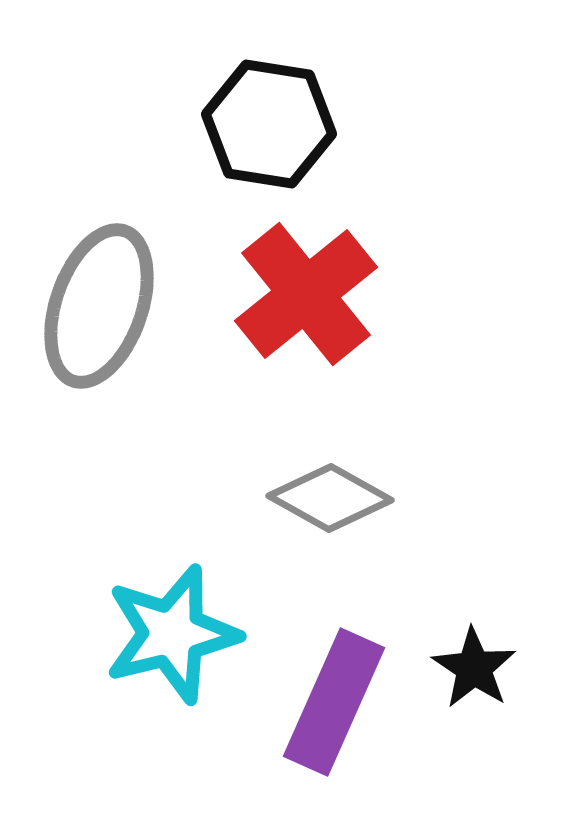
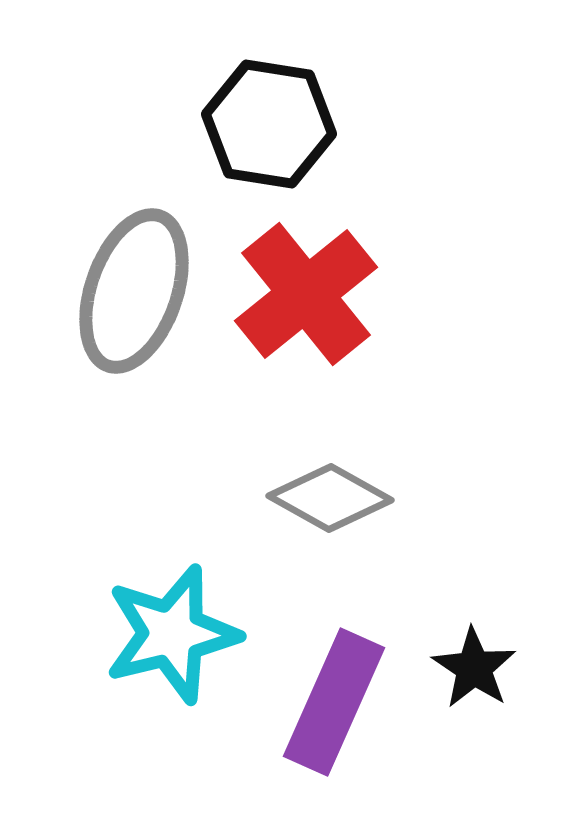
gray ellipse: moved 35 px right, 15 px up
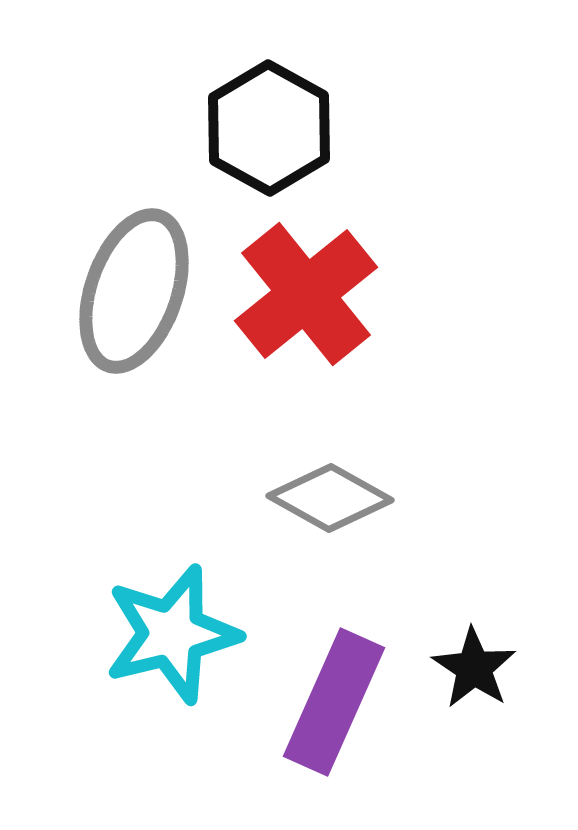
black hexagon: moved 4 px down; rotated 20 degrees clockwise
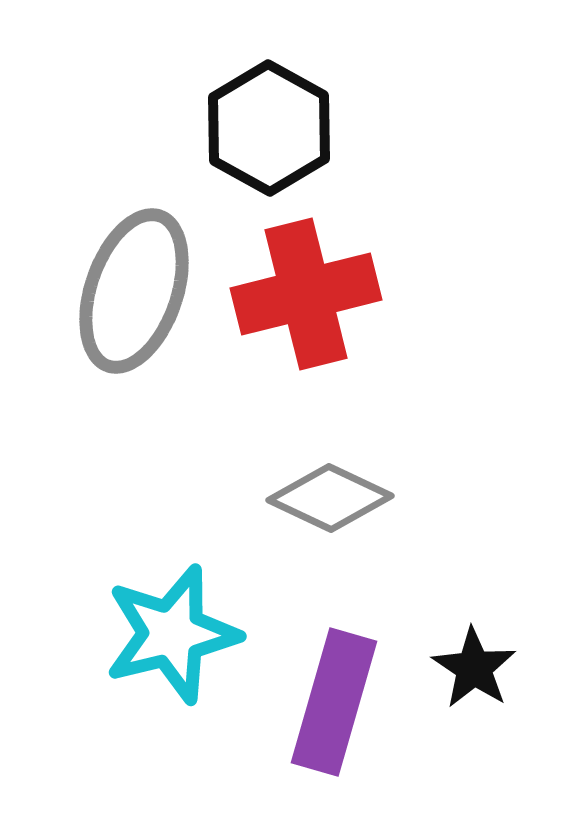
red cross: rotated 25 degrees clockwise
gray diamond: rotated 4 degrees counterclockwise
purple rectangle: rotated 8 degrees counterclockwise
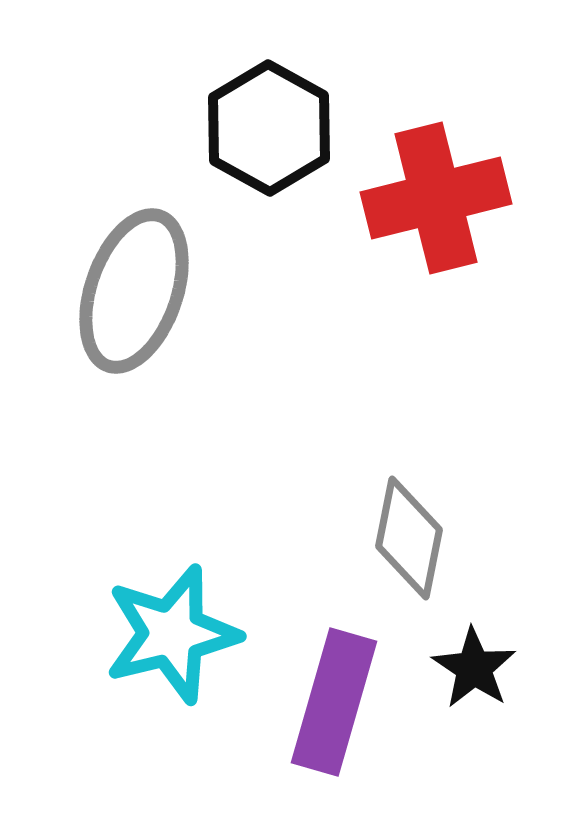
red cross: moved 130 px right, 96 px up
gray diamond: moved 79 px right, 40 px down; rotated 76 degrees clockwise
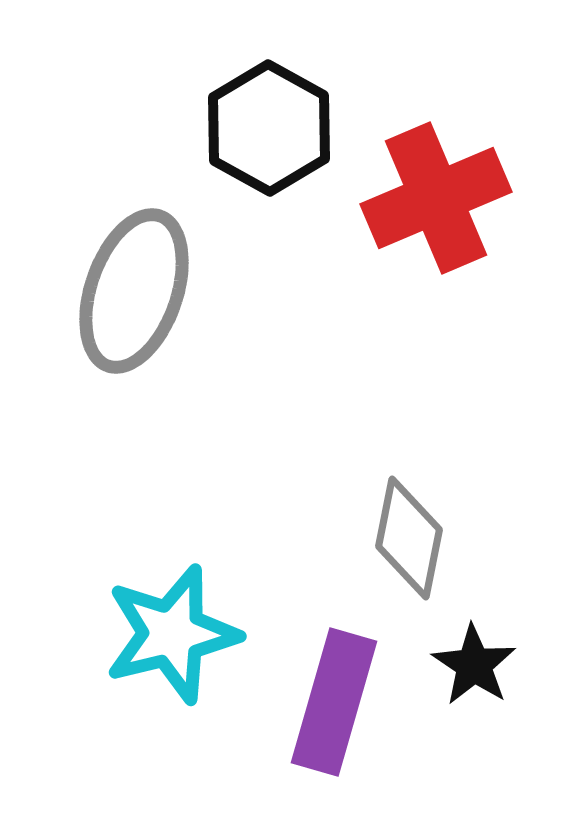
red cross: rotated 9 degrees counterclockwise
black star: moved 3 px up
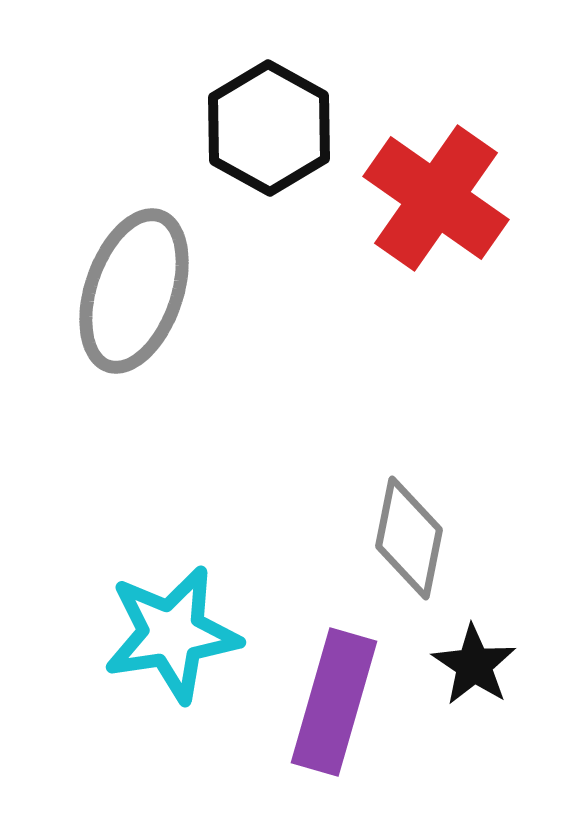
red cross: rotated 32 degrees counterclockwise
cyan star: rotated 5 degrees clockwise
